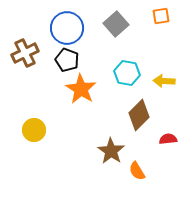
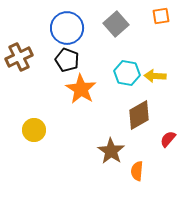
brown cross: moved 6 px left, 4 px down
yellow arrow: moved 9 px left, 5 px up
brown diamond: rotated 16 degrees clockwise
red semicircle: rotated 42 degrees counterclockwise
orange semicircle: rotated 36 degrees clockwise
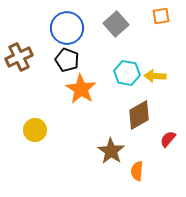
yellow circle: moved 1 px right
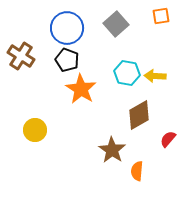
brown cross: moved 2 px right, 1 px up; rotated 32 degrees counterclockwise
brown star: moved 1 px right, 1 px up
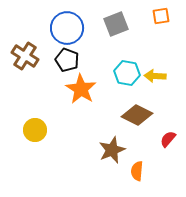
gray square: rotated 20 degrees clockwise
brown cross: moved 4 px right
brown diamond: moved 2 px left; rotated 56 degrees clockwise
brown star: rotated 16 degrees clockwise
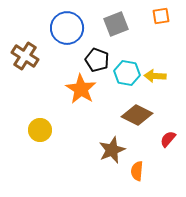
black pentagon: moved 30 px right
yellow circle: moved 5 px right
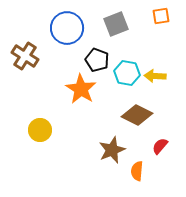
red semicircle: moved 8 px left, 7 px down
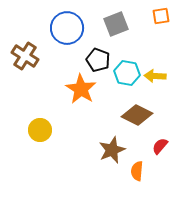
black pentagon: moved 1 px right
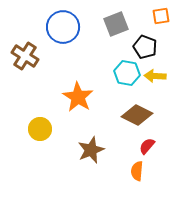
blue circle: moved 4 px left, 1 px up
black pentagon: moved 47 px right, 13 px up
orange star: moved 3 px left, 8 px down
yellow circle: moved 1 px up
red semicircle: moved 13 px left
brown star: moved 21 px left
